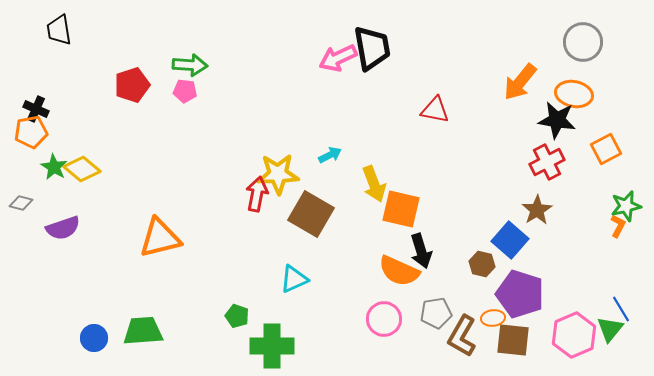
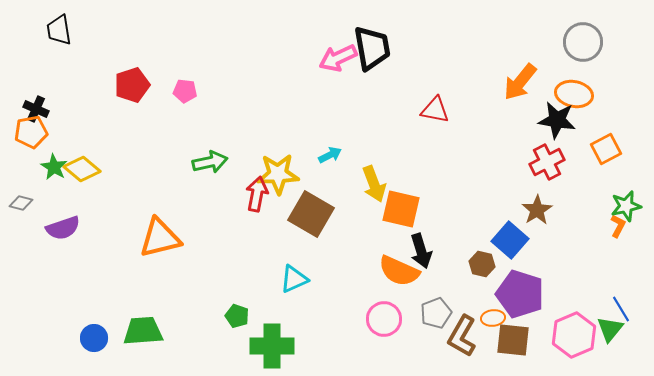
green arrow at (190, 65): moved 20 px right, 97 px down; rotated 16 degrees counterclockwise
gray pentagon at (436, 313): rotated 12 degrees counterclockwise
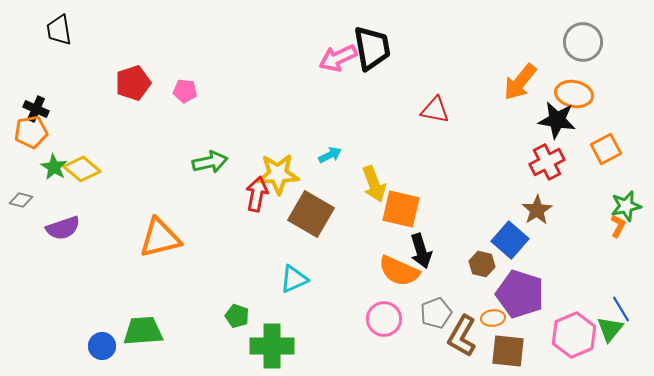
red pentagon at (132, 85): moved 1 px right, 2 px up
gray diamond at (21, 203): moved 3 px up
blue circle at (94, 338): moved 8 px right, 8 px down
brown square at (513, 340): moved 5 px left, 11 px down
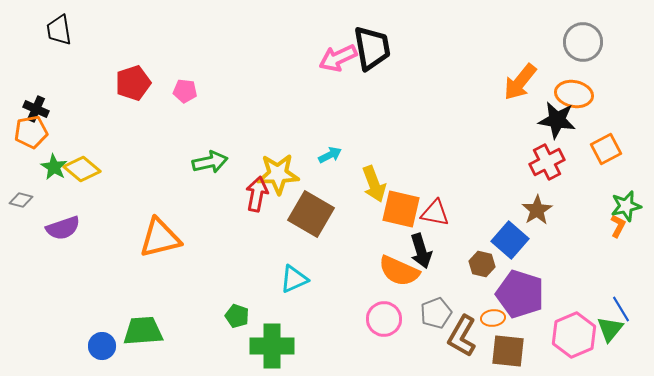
red triangle at (435, 110): moved 103 px down
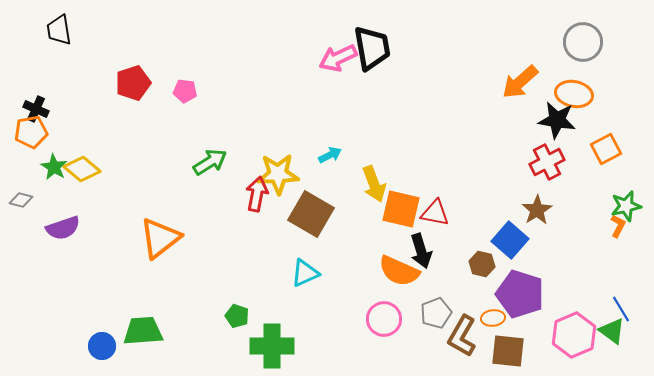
orange arrow at (520, 82): rotated 9 degrees clockwise
green arrow at (210, 162): rotated 20 degrees counterclockwise
orange triangle at (160, 238): rotated 24 degrees counterclockwise
cyan triangle at (294, 279): moved 11 px right, 6 px up
green triangle at (610, 329): moved 2 px right, 2 px down; rotated 32 degrees counterclockwise
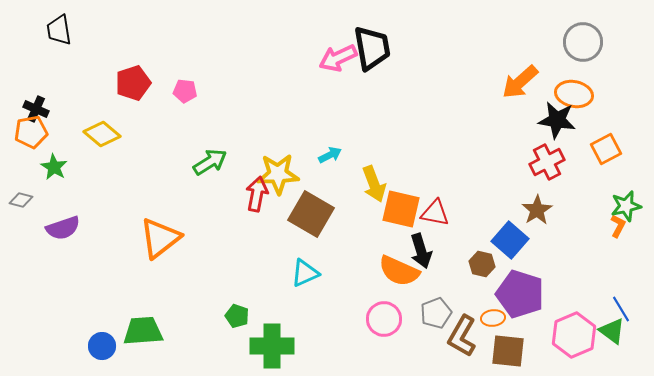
yellow diamond at (82, 169): moved 20 px right, 35 px up
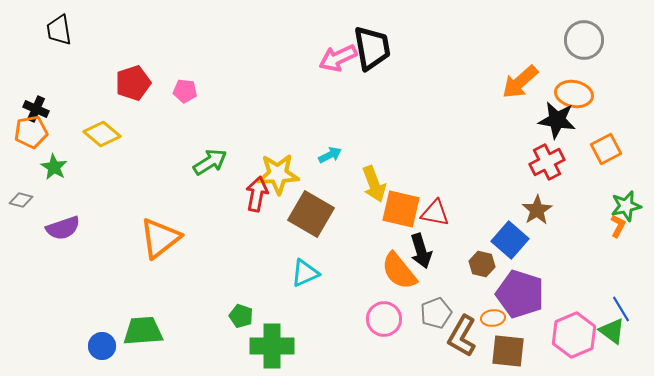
gray circle at (583, 42): moved 1 px right, 2 px up
orange semicircle at (399, 271): rotated 27 degrees clockwise
green pentagon at (237, 316): moved 4 px right
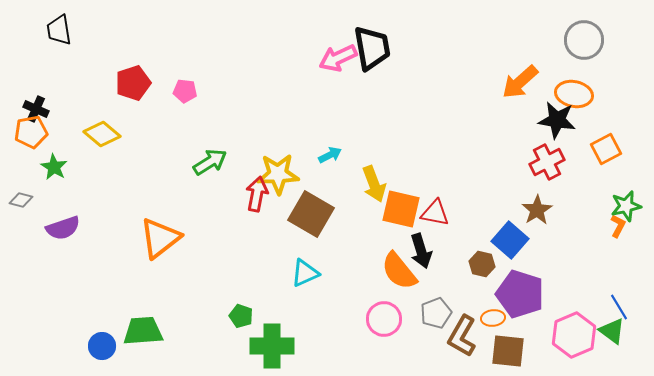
blue line at (621, 309): moved 2 px left, 2 px up
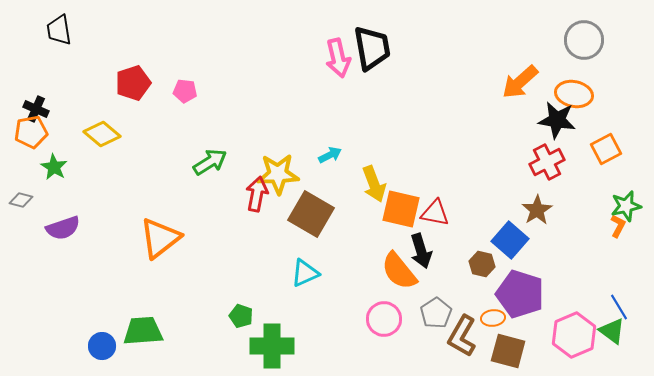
pink arrow at (338, 58): rotated 78 degrees counterclockwise
gray pentagon at (436, 313): rotated 12 degrees counterclockwise
brown square at (508, 351): rotated 9 degrees clockwise
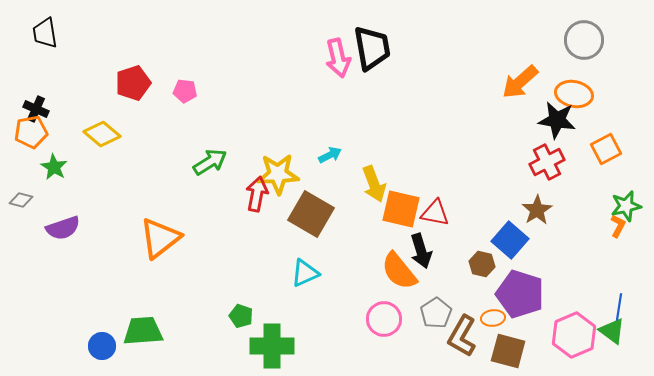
black trapezoid at (59, 30): moved 14 px left, 3 px down
blue line at (619, 307): rotated 40 degrees clockwise
